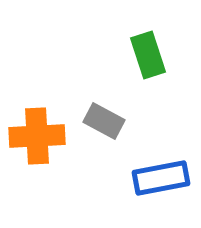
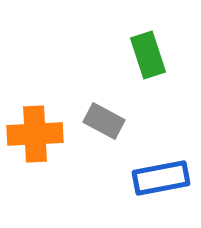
orange cross: moved 2 px left, 2 px up
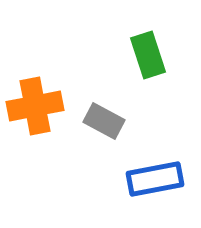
orange cross: moved 28 px up; rotated 8 degrees counterclockwise
blue rectangle: moved 6 px left, 1 px down
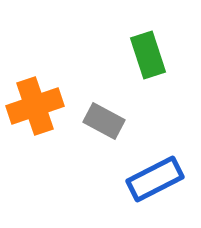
orange cross: rotated 8 degrees counterclockwise
blue rectangle: rotated 16 degrees counterclockwise
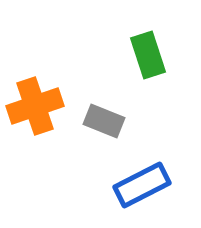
gray rectangle: rotated 6 degrees counterclockwise
blue rectangle: moved 13 px left, 6 px down
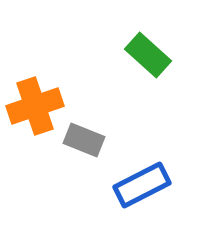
green rectangle: rotated 30 degrees counterclockwise
gray rectangle: moved 20 px left, 19 px down
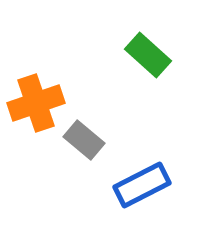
orange cross: moved 1 px right, 3 px up
gray rectangle: rotated 18 degrees clockwise
